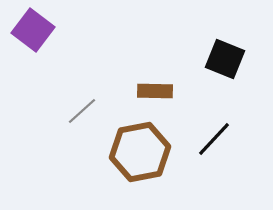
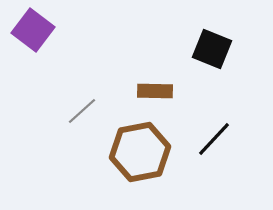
black square: moved 13 px left, 10 px up
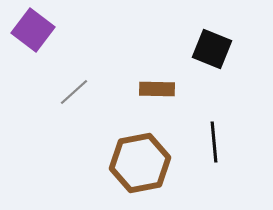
brown rectangle: moved 2 px right, 2 px up
gray line: moved 8 px left, 19 px up
black line: moved 3 px down; rotated 48 degrees counterclockwise
brown hexagon: moved 11 px down
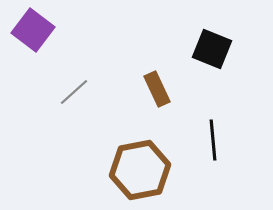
brown rectangle: rotated 64 degrees clockwise
black line: moved 1 px left, 2 px up
brown hexagon: moved 7 px down
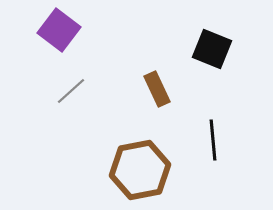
purple square: moved 26 px right
gray line: moved 3 px left, 1 px up
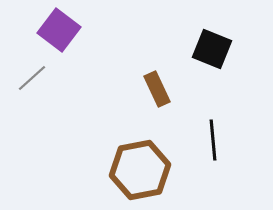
gray line: moved 39 px left, 13 px up
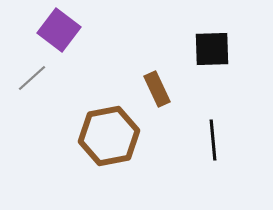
black square: rotated 24 degrees counterclockwise
brown hexagon: moved 31 px left, 34 px up
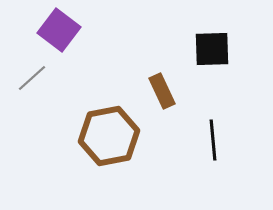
brown rectangle: moved 5 px right, 2 px down
